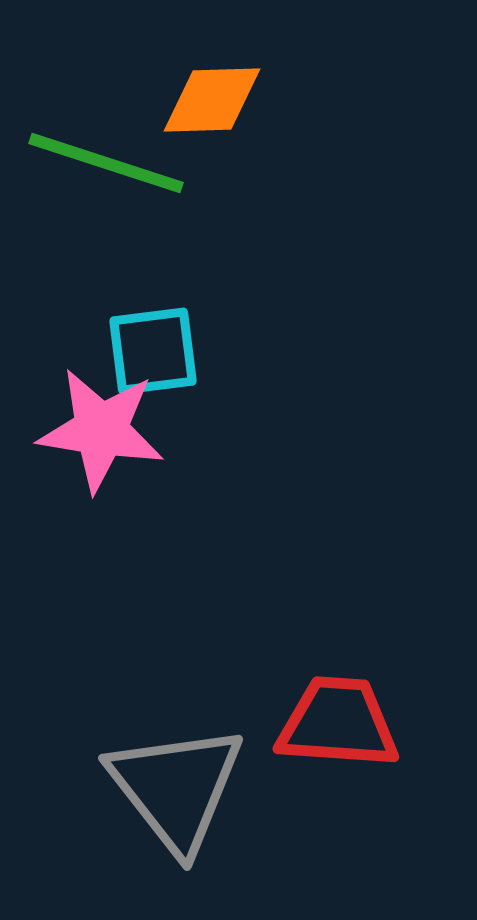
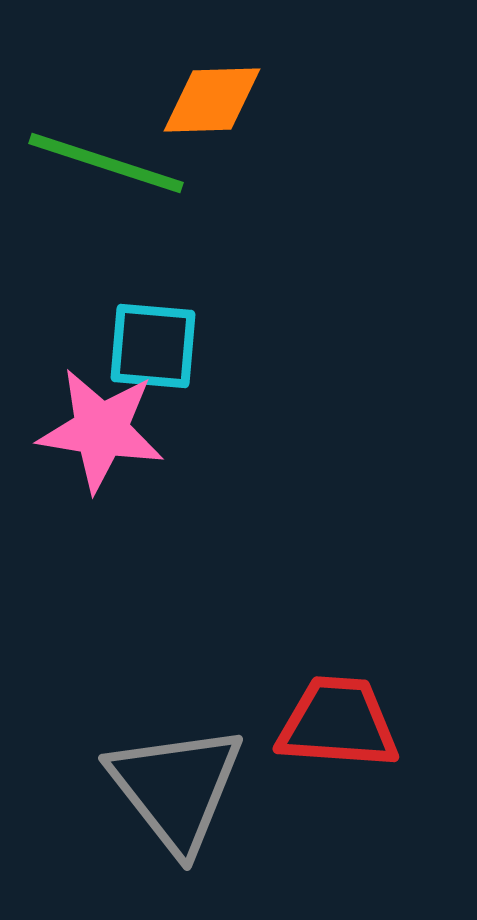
cyan square: moved 5 px up; rotated 12 degrees clockwise
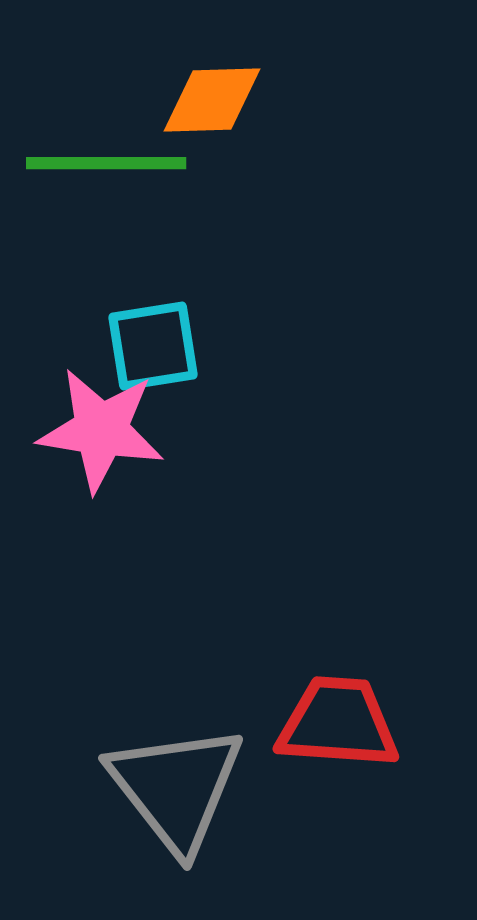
green line: rotated 18 degrees counterclockwise
cyan square: rotated 14 degrees counterclockwise
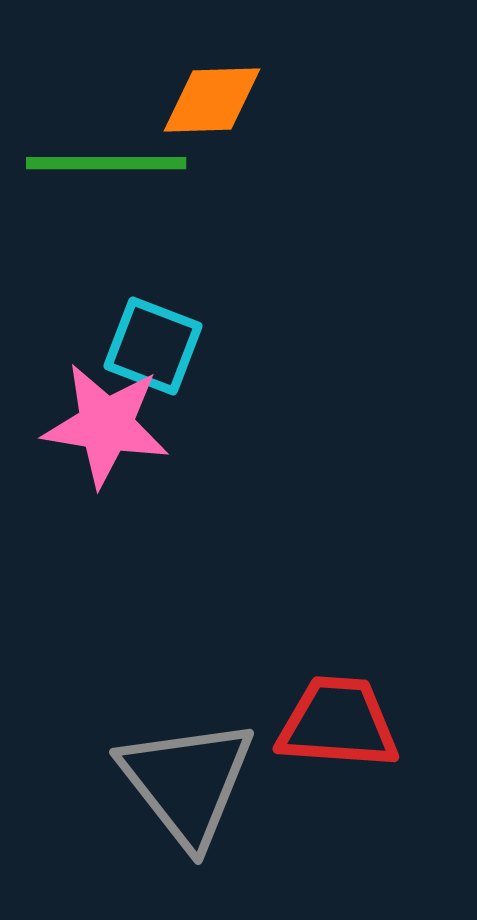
cyan square: rotated 30 degrees clockwise
pink star: moved 5 px right, 5 px up
gray triangle: moved 11 px right, 6 px up
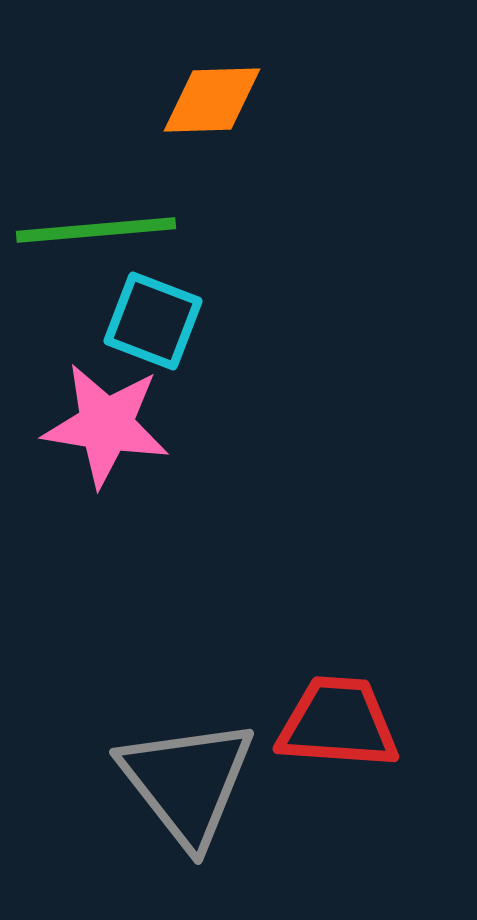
green line: moved 10 px left, 67 px down; rotated 5 degrees counterclockwise
cyan square: moved 25 px up
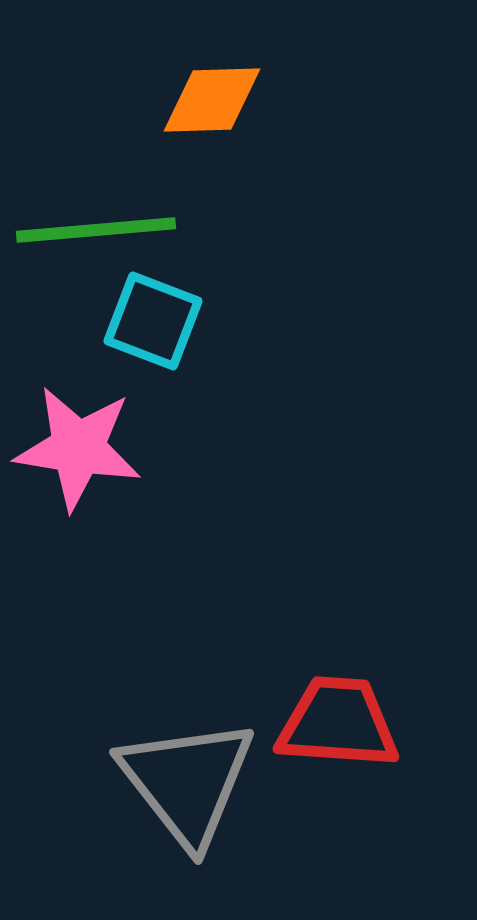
pink star: moved 28 px left, 23 px down
